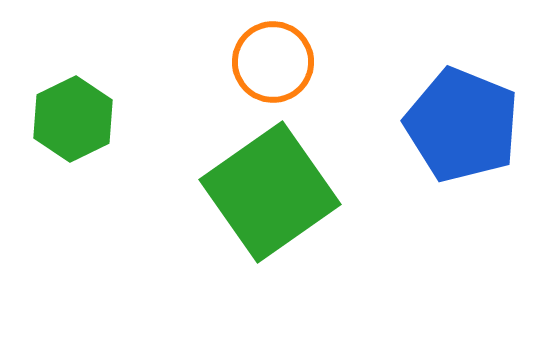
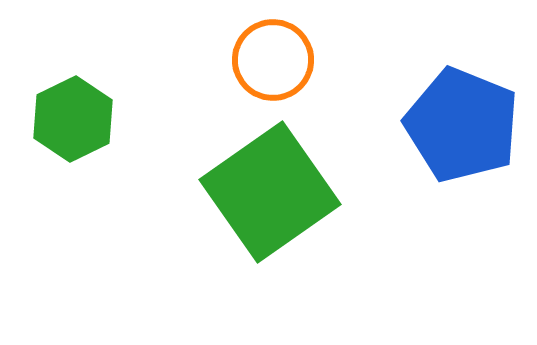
orange circle: moved 2 px up
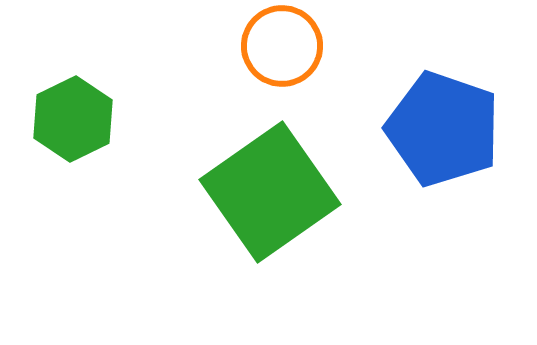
orange circle: moved 9 px right, 14 px up
blue pentagon: moved 19 px left, 4 px down; rotated 3 degrees counterclockwise
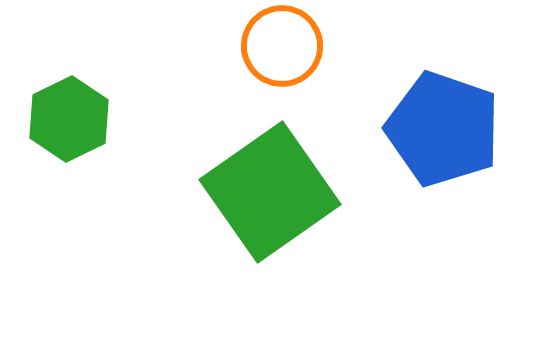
green hexagon: moved 4 px left
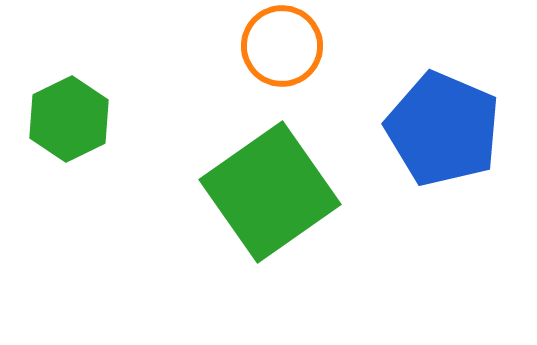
blue pentagon: rotated 4 degrees clockwise
